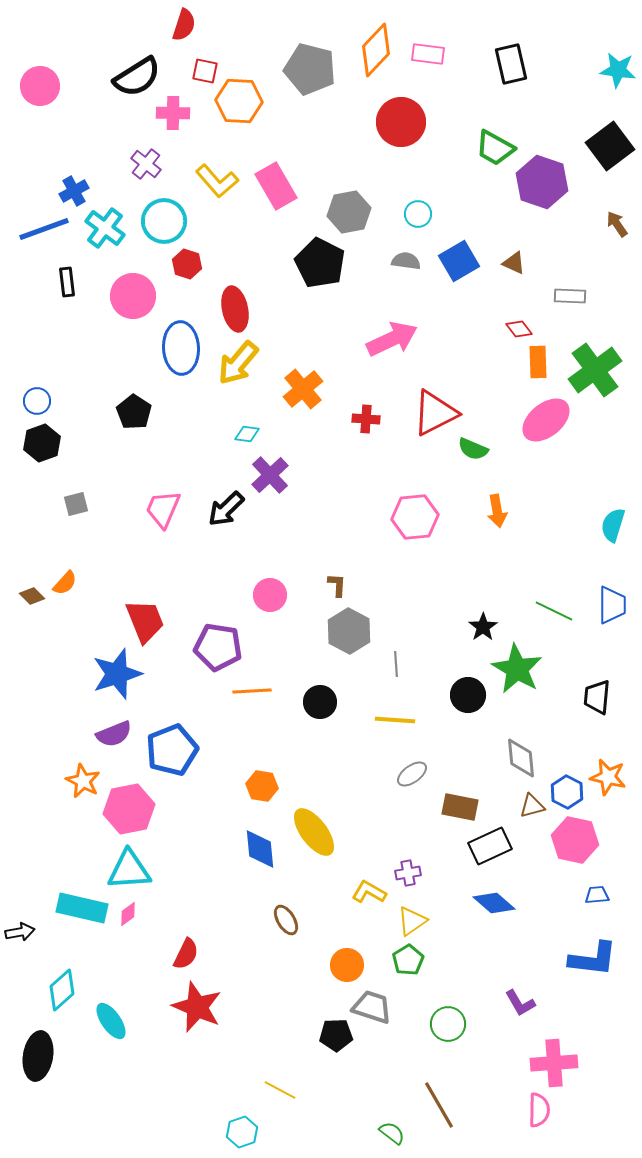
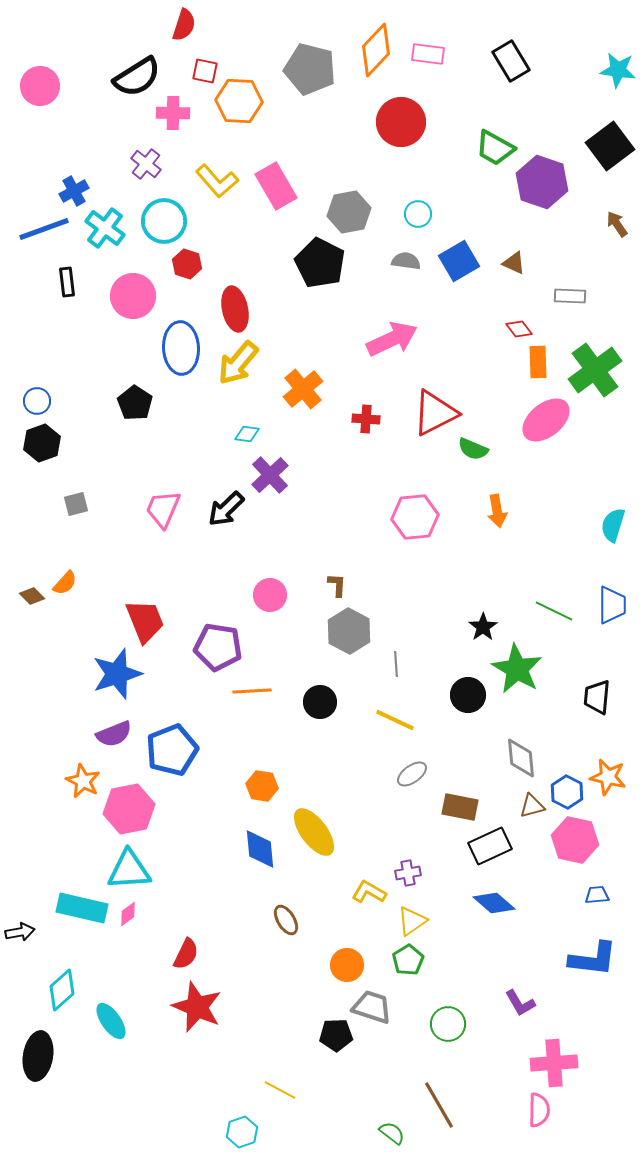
black rectangle at (511, 64): moved 3 px up; rotated 18 degrees counterclockwise
black pentagon at (134, 412): moved 1 px right, 9 px up
yellow line at (395, 720): rotated 21 degrees clockwise
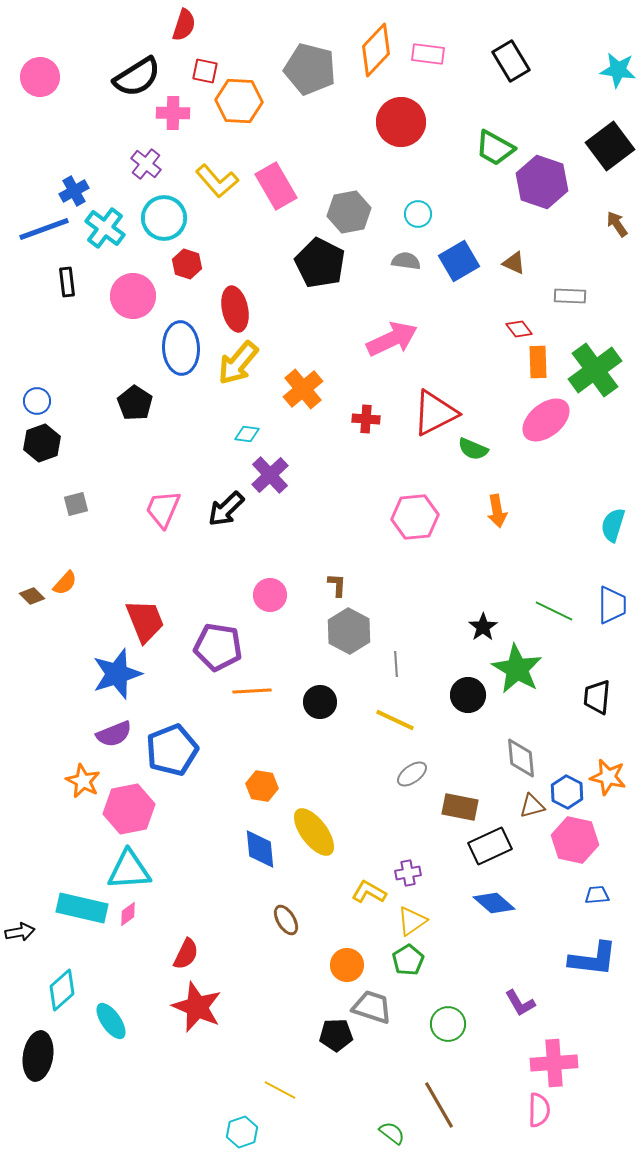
pink circle at (40, 86): moved 9 px up
cyan circle at (164, 221): moved 3 px up
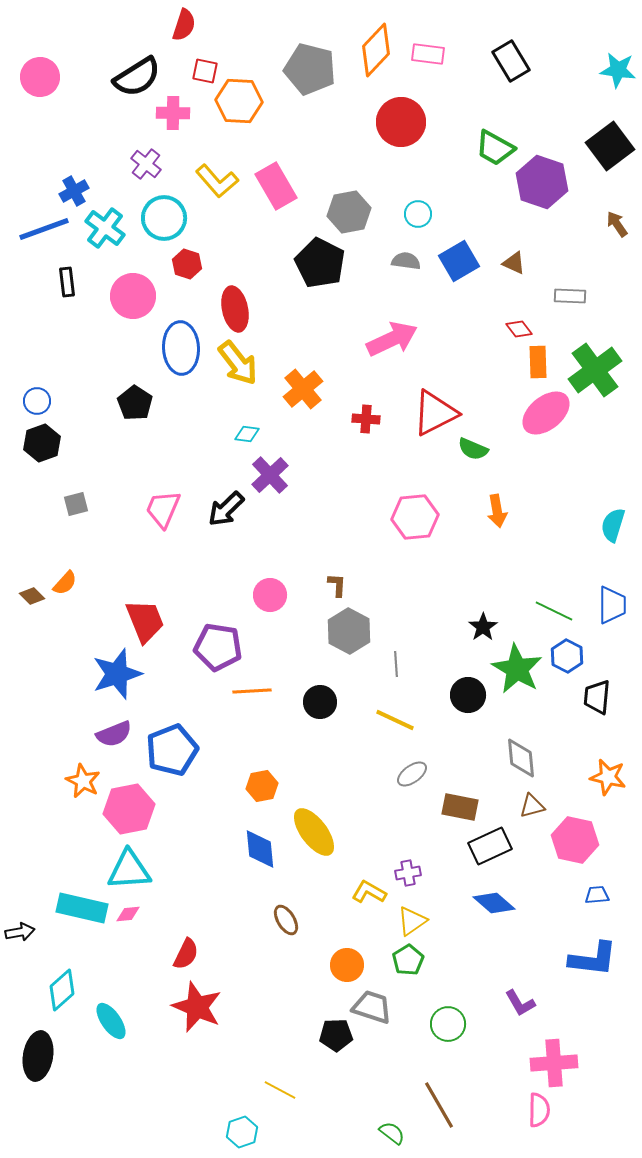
yellow arrow at (238, 363): rotated 78 degrees counterclockwise
pink ellipse at (546, 420): moved 7 px up
orange hexagon at (262, 786): rotated 20 degrees counterclockwise
blue hexagon at (567, 792): moved 136 px up
pink diamond at (128, 914): rotated 30 degrees clockwise
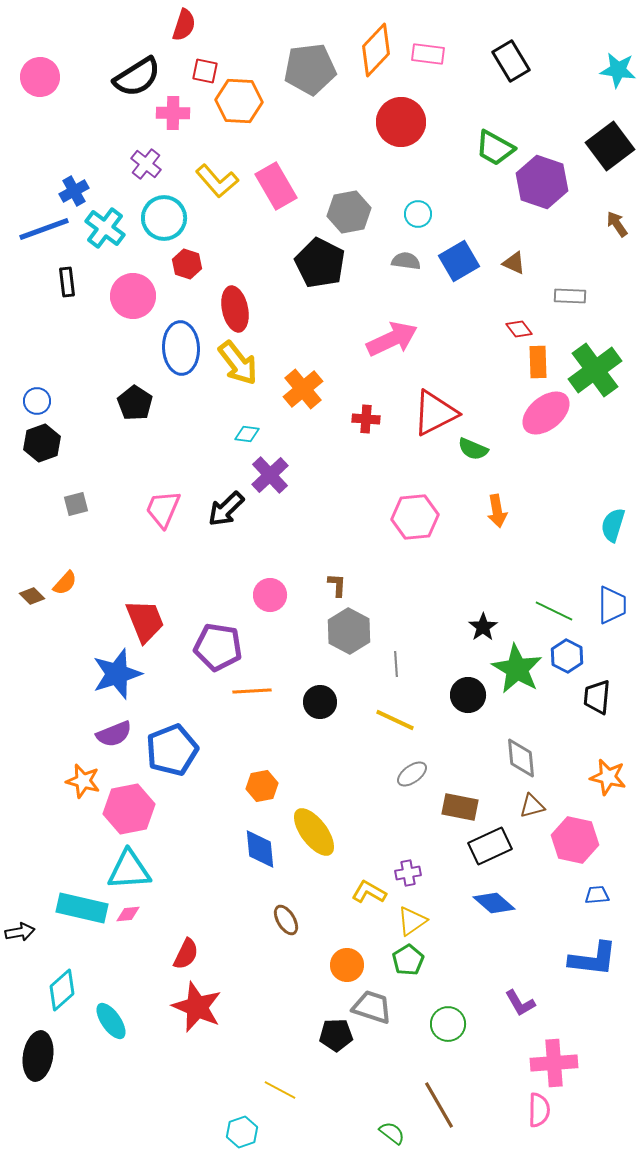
gray pentagon at (310, 69): rotated 21 degrees counterclockwise
orange star at (83, 781): rotated 12 degrees counterclockwise
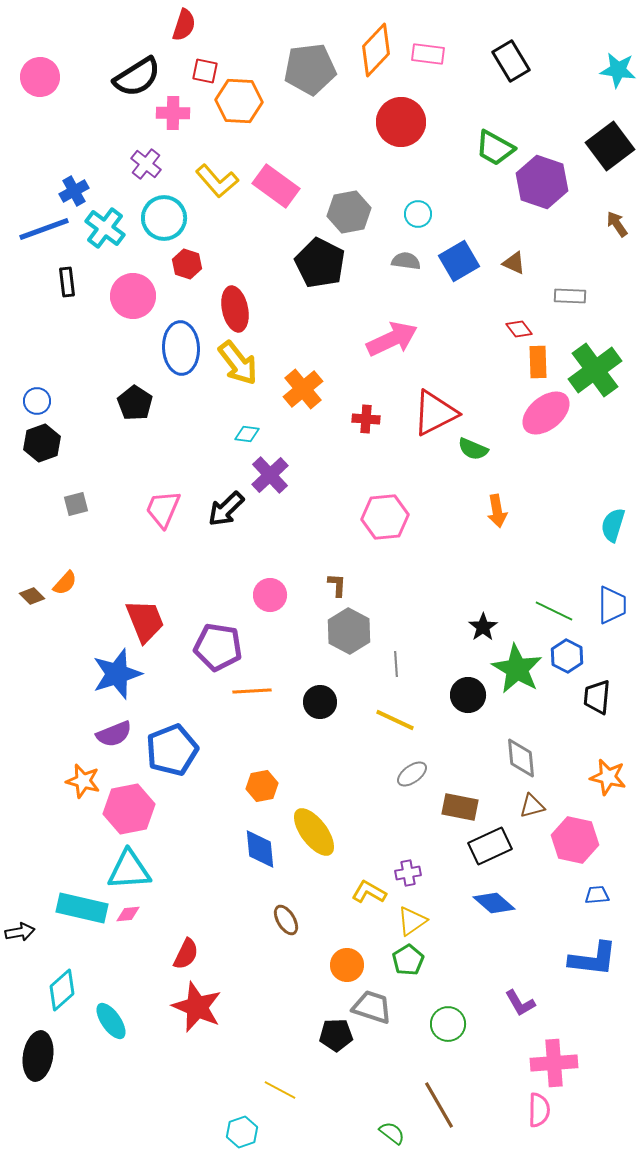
pink rectangle at (276, 186): rotated 24 degrees counterclockwise
pink hexagon at (415, 517): moved 30 px left
